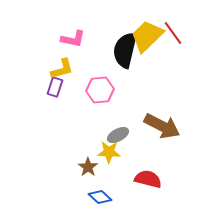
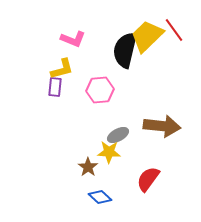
red line: moved 1 px right, 3 px up
pink L-shape: rotated 10 degrees clockwise
purple rectangle: rotated 12 degrees counterclockwise
brown arrow: rotated 21 degrees counterclockwise
red semicircle: rotated 68 degrees counterclockwise
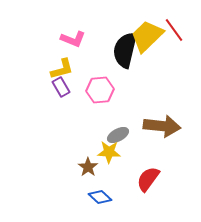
purple rectangle: moved 6 px right; rotated 36 degrees counterclockwise
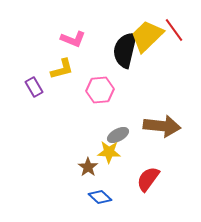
purple rectangle: moved 27 px left
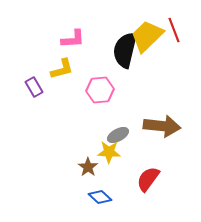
red line: rotated 15 degrees clockwise
pink L-shape: rotated 25 degrees counterclockwise
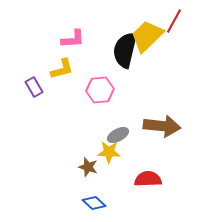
red line: moved 9 px up; rotated 50 degrees clockwise
brown star: rotated 18 degrees counterclockwise
red semicircle: rotated 52 degrees clockwise
blue diamond: moved 6 px left, 6 px down
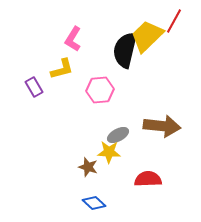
pink L-shape: rotated 125 degrees clockwise
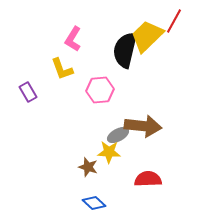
yellow L-shape: rotated 85 degrees clockwise
purple rectangle: moved 6 px left, 5 px down
brown arrow: moved 19 px left
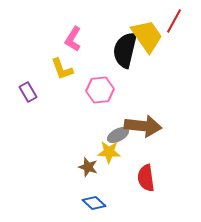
yellow trapezoid: rotated 99 degrees clockwise
red semicircle: moved 2 px left, 1 px up; rotated 96 degrees counterclockwise
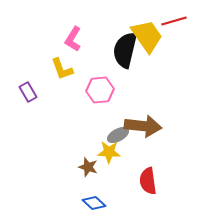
red line: rotated 45 degrees clockwise
red semicircle: moved 2 px right, 3 px down
